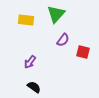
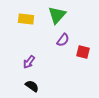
green triangle: moved 1 px right, 1 px down
yellow rectangle: moved 1 px up
purple arrow: moved 1 px left
black semicircle: moved 2 px left, 1 px up
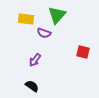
purple semicircle: moved 19 px left, 7 px up; rotated 72 degrees clockwise
purple arrow: moved 6 px right, 2 px up
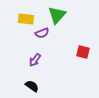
purple semicircle: moved 2 px left; rotated 40 degrees counterclockwise
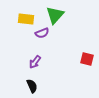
green triangle: moved 2 px left
red square: moved 4 px right, 7 px down
purple arrow: moved 2 px down
black semicircle: rotated 32 degrees clockwise
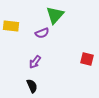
yellow rectangle: moved 15 px left, 7 px down
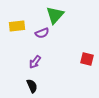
yellow rectangle: moved 6 px right; rotated 14 degrees counterclockwise
